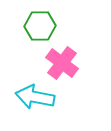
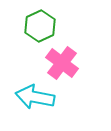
green hexagon: rotated 24 degrees counterclockwise
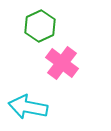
cyan arrow: moved 7 px left, 10 px down
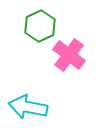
pink cross: moved 7 px right, 8 px up
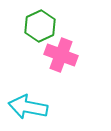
pink cross: moved 8 px left; rotated 16 degrees counterclockwise
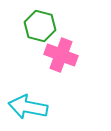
green hexagon: rotated 20 degrees counterclockwise
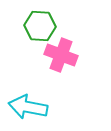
green hexagon: rotated 12 degrees counterclockwise
